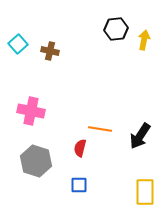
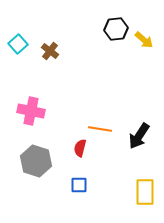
yellow arrow: rotated 120 degrees clockwise
brown cross: rotated 24 degrees clockwise
black arrow: moved 1 px left
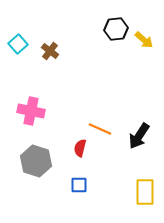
orange line: rotated 15 degrees clockwise
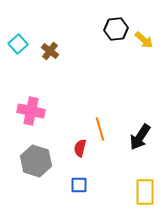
orange line: rotated 50 degrees clockwise
black arrow: moved 1 px right, 1 px down
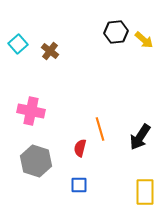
black hexagon: moved 3 px down
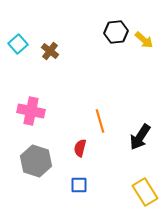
orange line: moved 8 px up
yellow rectangle: rotated 32 degrees counterclockwise
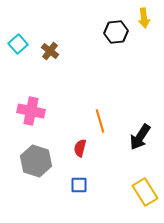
yellow arrow: moved 22 px up; rotated 42 degrees clockwise
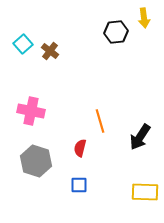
cyan square: moved 5 px right
yellow rectangle: rotated 56 degrees counterclockwise
